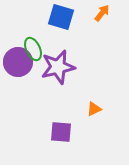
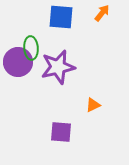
blue square: rotated 12 degrees counterclockwise
green ellipse: moved 2 px left, 1 px up; rotated 20 degrees clockwise
orange triangle: moved 1 px left, 4 px up
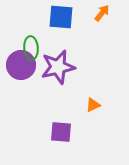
purple circle: moved 3 px right, 3 px down
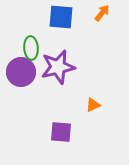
purple circle: moved 7 px down
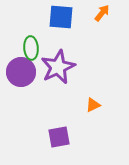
purple star: rotated 12 degrees counterclockwise
purple square: moved 2 px left, 5 px down; rotated 15 degrees counterclockwise
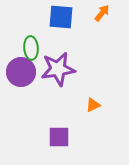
purple star: moved 2 px down; rotated 16 degrees clockwise
purple square: rotated 10 degrees clockwise
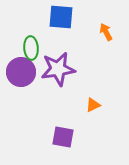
orange arrow: moved 4 px right, 19 px down; rotated 66 degrees counterclockwise
purple square: moved 4 px right; rotated 10 degrees clockwise
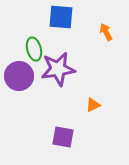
green ellipse: moved 3 px right, 1 px down; rotated 10 degrees counterclockwise
purple circle: moved 2 px left, 4 px down
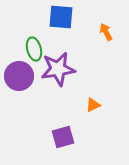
purple square: rotated 25 degrees counterclockwise
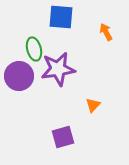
orange triangle: rotated 21 degrees counterclockwise
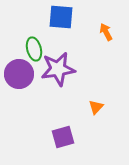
purple circle: moved 2 px up
orange triangle: moved 3 px right, 2 px down
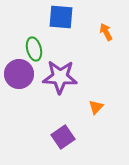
purple star: moved 2 px right, 8 px down; rotated 12 degrees clockwise
purple square: rotated 20 degrees counterclockwise
